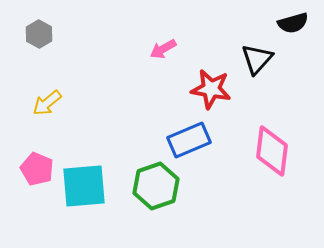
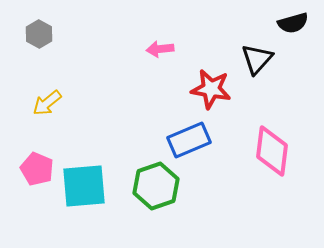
pink arrow: moved 3 px left; rotated 24 degrees clockwise
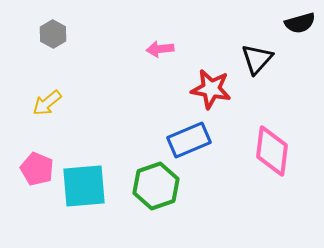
black semicircle: moved 7 px right
gray hexagon: moved 14 px right
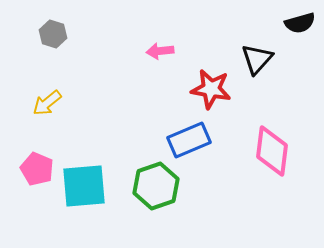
gray hexagon: rotated 12 degrees counterclockwise
pink arrow: moved 2 px down
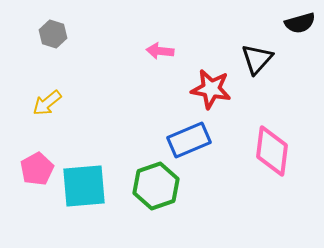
pink arrow: rotated 12 degrees clockwise
pink pentagon: rotated 20 degrees clockwise
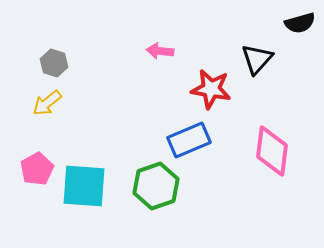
gray hexagon: moved 1 px right, 29 px down
cyan square: rotated 9 degrees clockwise
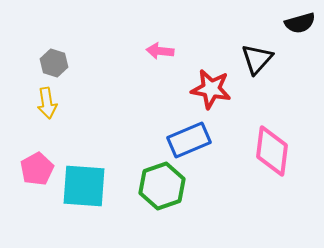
yellow arrow: rotated 60 degrees counterclockwise
green hexagon: moved 6 px right
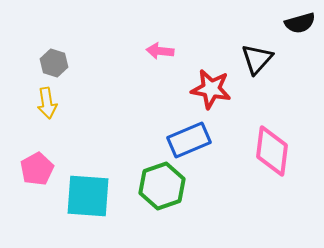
cyan square: moved 4 px right, 10 px down
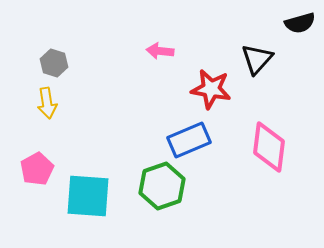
pink diamond: moved 3 px left, 4 px up
